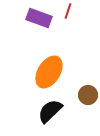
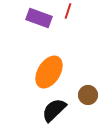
black semicircle: moved 4 px right, 1 px up
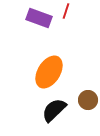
red line: moved 2 px left
brown circle: moved 5 px down
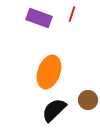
red line: moved 6 px right, 3 px down
orange ellipse: rotated 12 degrees counterclockwise
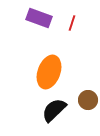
red line: moved 9 px down
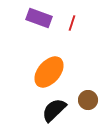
orange ellipse: rotated 20 degrees clockwise
